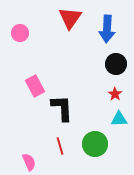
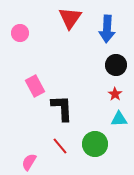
black circle: moved 1 px down
red line: rotated 24 degrees counterclockwise
pink semicircle: rotated 126 degrees counterclockwise
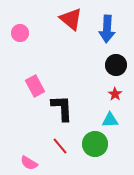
red triangle: moved 1 px right, 1 px down; rotated 25 degrees counterclockwise
cyan triangle: moved 9 px left, 1 px down
pink semicircle: moved 1 px down; rotated 90 degrees counterclockwise
